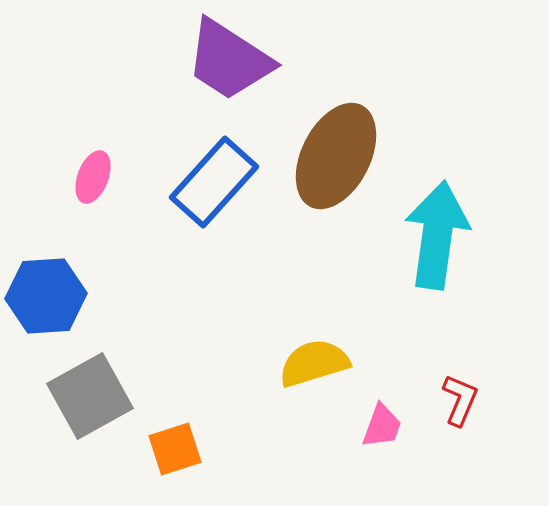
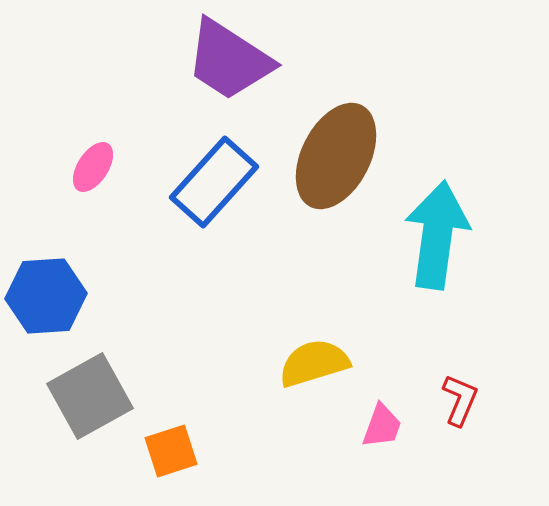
pink ellipse: moved 10 px up; rotated 12 degrees clockwise
orange square: moved 4 px left, 2 px down
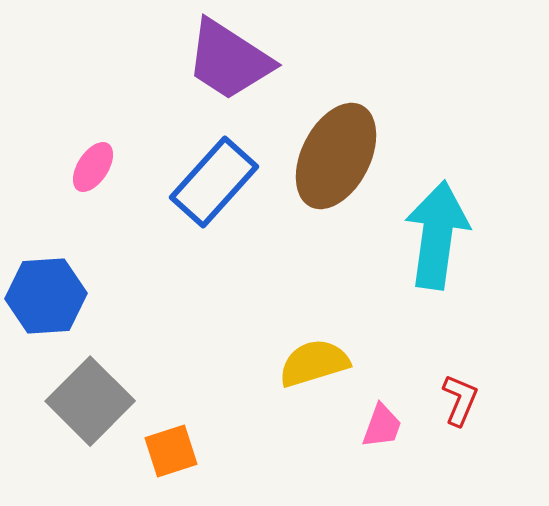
gray square: moved 5 px down; rotated 16 degrees counterclockwise
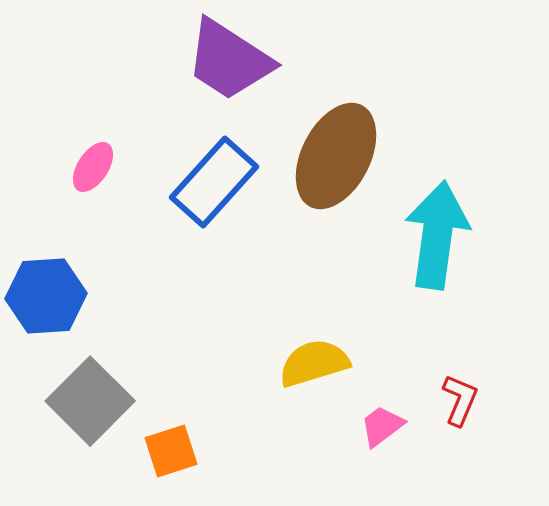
pink trapezoid: rotated 147 degrees counterclockwise
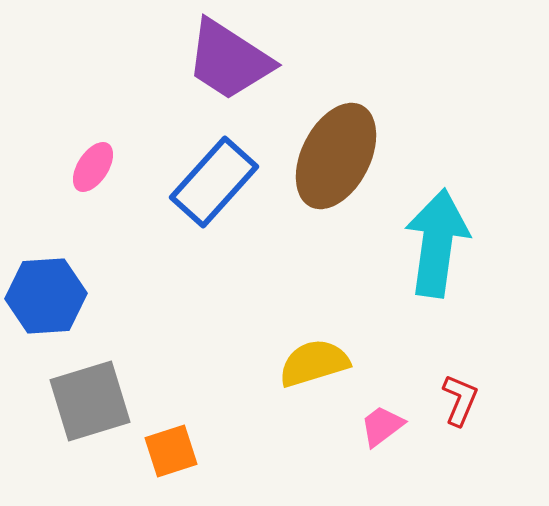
cyan arrow: moved 8 px down
gray square: rotated 28 degrees clockwise
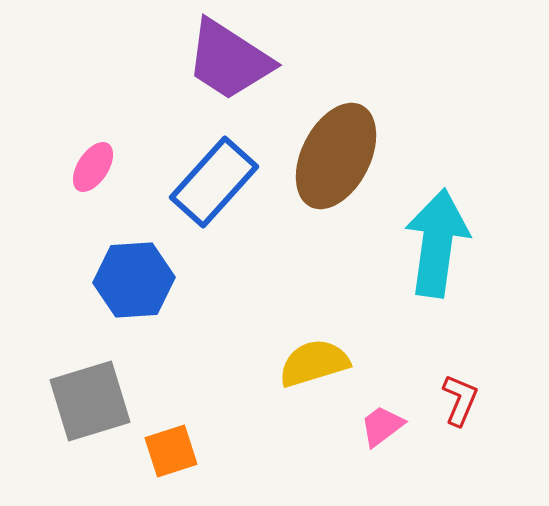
blue hexagon: moved 88 px right, 16 px up
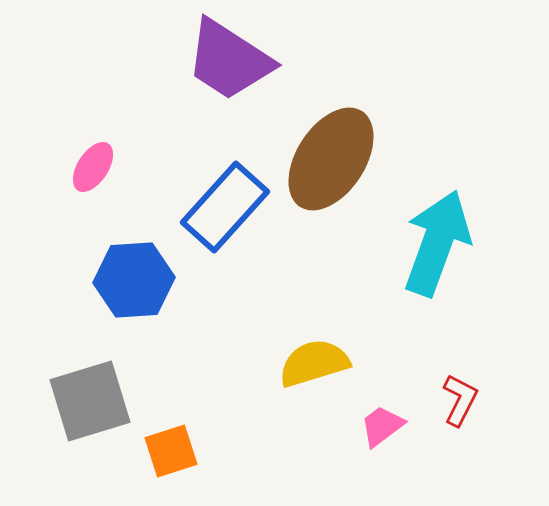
brown ellipse: moved 5 px left, 3 px down; rotated 6 degrees clockwise
blue rectangle: moved 11 px right, 25 px down
cyan arrow: rotated 12 degrees clockwise
red L-shape: rotated 4 degrees clockwise
